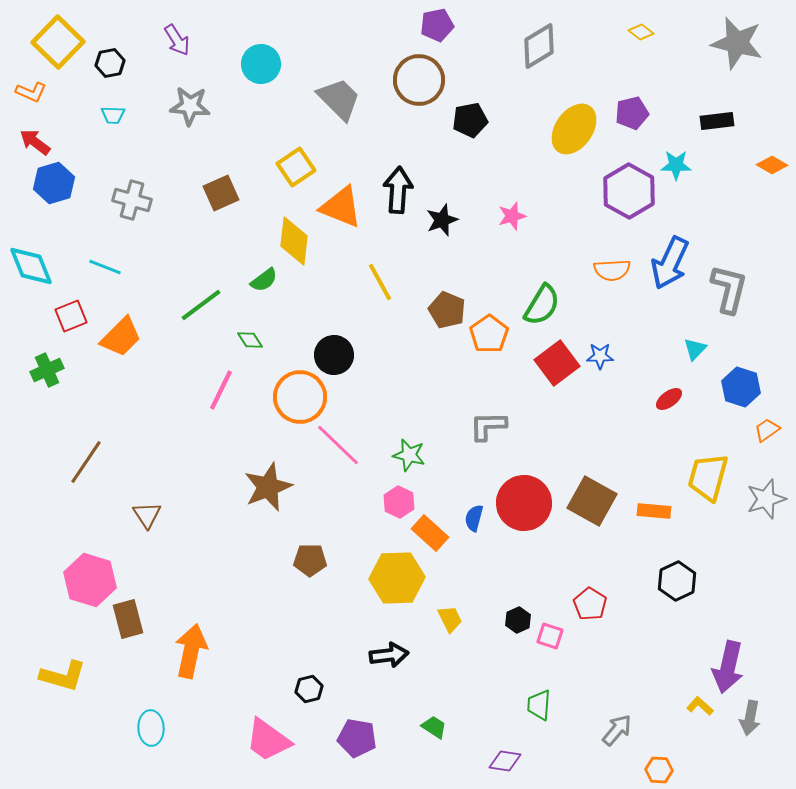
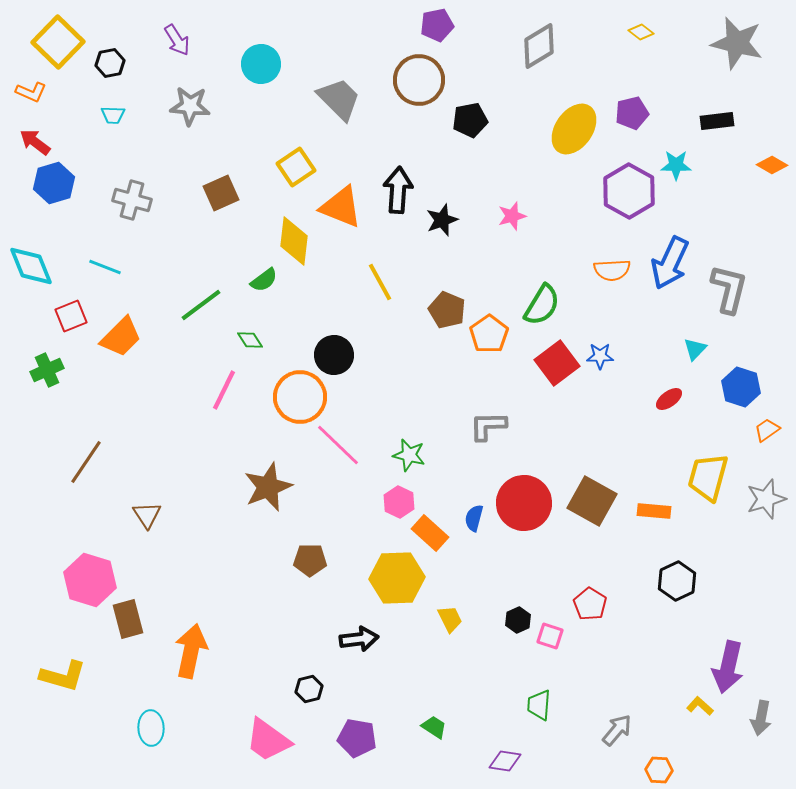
pink line at (221, 390): moved 3 px right
black arrow at (389, 655): moved 30 px left, 16 px up
gray arrow at (750, 718): moved 11 px right
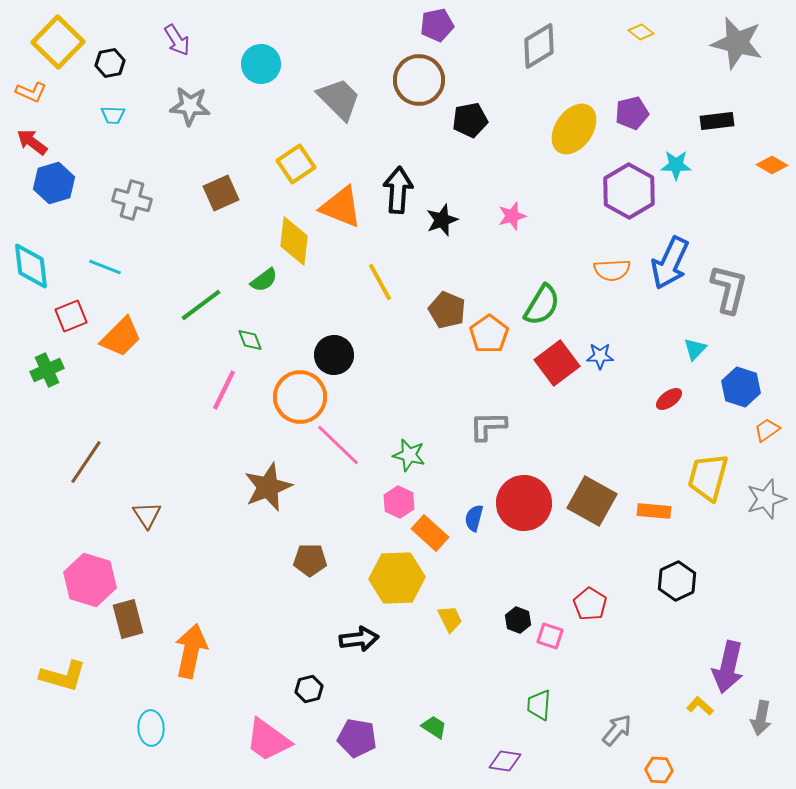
red arrow at (35, 142): moved 3 px left
yellow square at (296, 167): moved 3 px up
cyan diamond at (31, 266): rotated 15 degrees clockwise
green diamond at (250, 340): rotated 12 degrees clockwise
black hexagon at (518, 620): rotated 15 degrees counterclockwise
